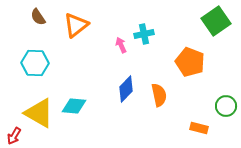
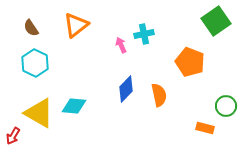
brown semicircle: moved 7 px left, 11 px down
cyan hexagon: rotated 24 degrees clockwise
orange rectangle: moved 6 px right
red arrow: moved 1 px left
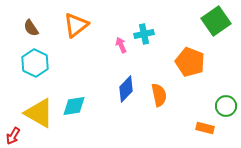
cyan diamond: rotated 15 degrees counterclockwise
